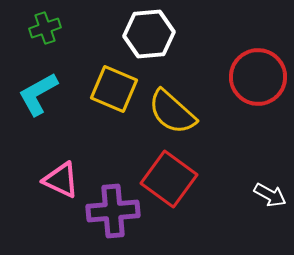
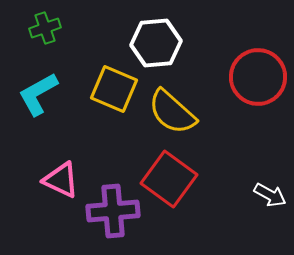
white hexagon: moved 7 px right, 9 px down
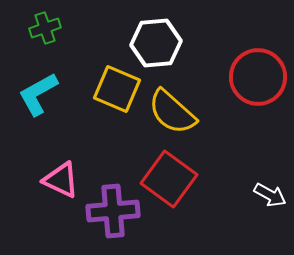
yellow square: moved 3 px right
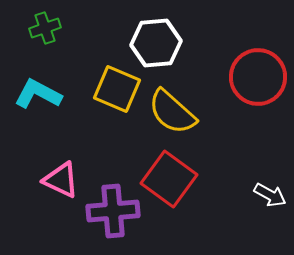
cyan L-shape: rotated 57 degrees clockwise
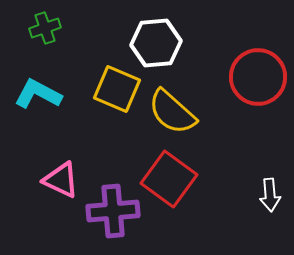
white arrow: rotated 56 degrees clockwise
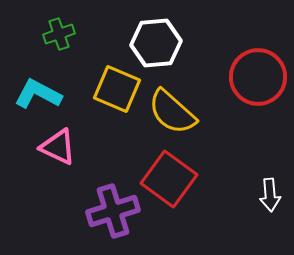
green cross: moved 14 px right, 6 px down
pink triangle: moved 3 px left, 33 px up
purple cross: rotated 12 degrees counterclockwise
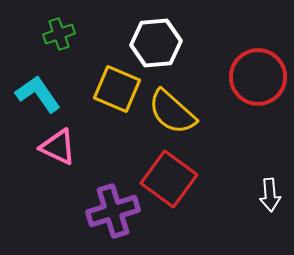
cyan L-shape: rotated 27 degrees clockwise
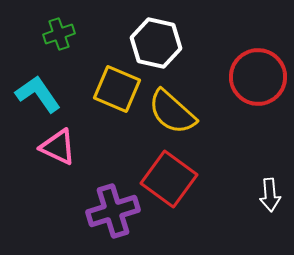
white hexagon: rotated 18 degrees clockwise
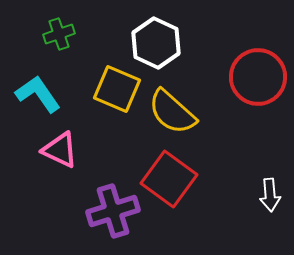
white hexagon: rotated 12 degrees clockwise
pink triangle: moved 2 px right, 3 px down
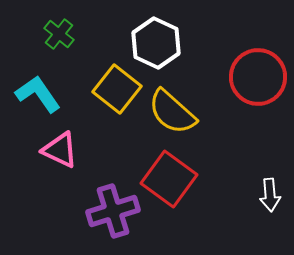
green cross: rotated 32 degrees counterclockwise
yellow square: rotated 15 degrees clockwise
